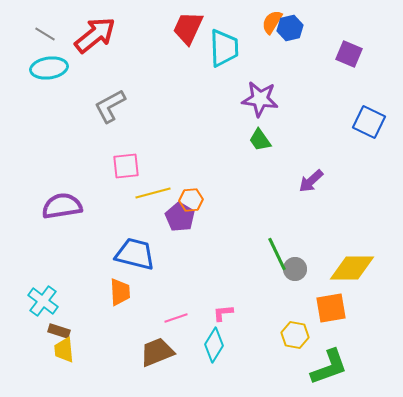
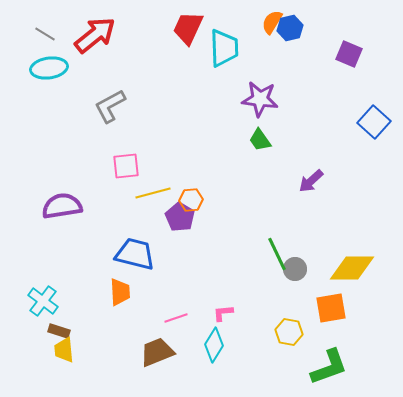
blue square: moved 5 px right; rotated 16 degrees clockwise
yellow hexagon: moved 6 px left, 3 px up
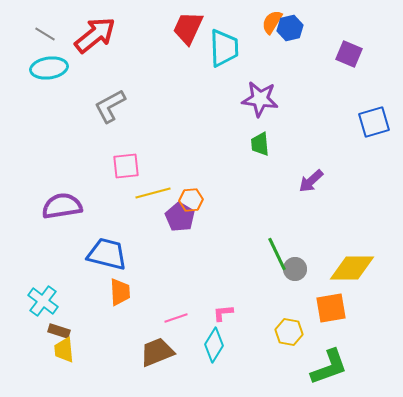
blue square: rotated 32 degrees clockwise
green trapezoid: moved 4 px down; rotated 30 degrees clockwise
blue trapezoid: moved 28 px left
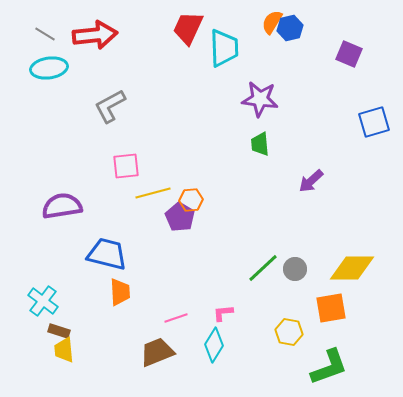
red arrow: rotated 33 degrees clockwise
green line: moved 14 px left, 14 px down; rotated 72 degrees clockwise
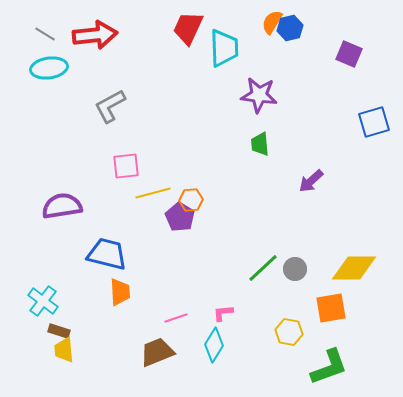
purple star: moved 1 px left, 4 px up
yellow diamond: moved 2 px right
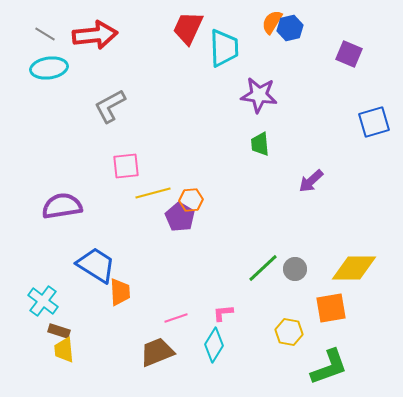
blue trapezoid: moved 11 px left, 11 px down; rotated 18 degrees clockwise
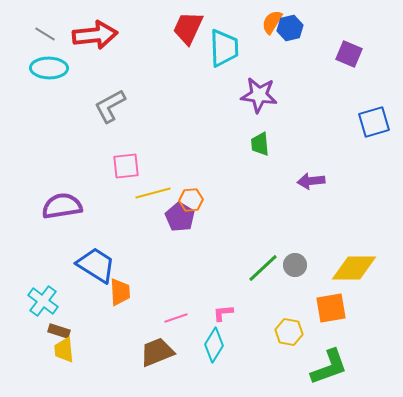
cyan ellipse: rotated 9 degrees clockwise
purple arrow: rotated 36 degrees clockwise
gray circle: moved 4 px up
